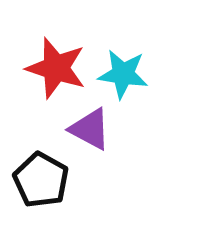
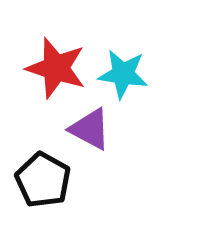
black pentagon: moved 2 px right
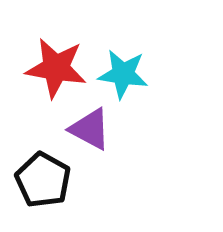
red star: rotated 8 degrees counterclockwise
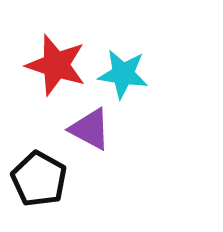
red star: moved 3 px up; rotated 8 degrees clockwise
black pentagon: moved 4 px left, 1 px up
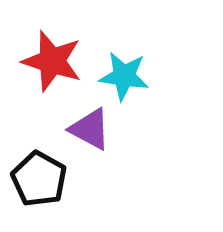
red star: moved 4 px left, 4 px up
cyan star: moved 1 px right, 2 px down
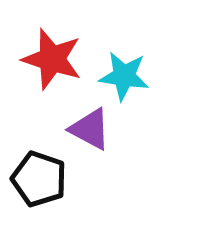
red star: moved 2 px up
black pentagon: rotated 10 degrees counterclockwise
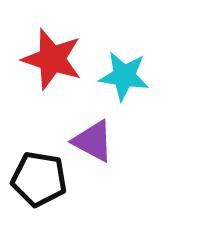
purple triangle: moved 3 px right, 12 px down
black pentagon: rotated 10 degrees counterclockwise
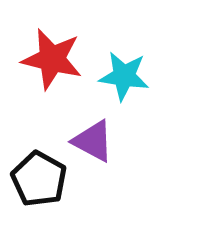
red star: rotated 4 degrees counterclockwise
black pentagon: rotated 20 degrees clockwise
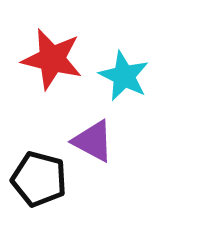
cyan star: rotated 18 degrees clockwise
black pentagon: rotated 14 degrees counterclockwise
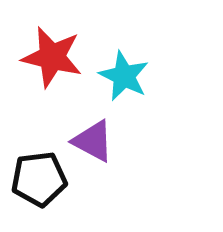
red star: moved 2 px up
black pentagon: rotated 22 degrees counterclockwise
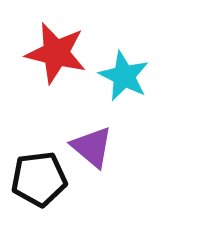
red star: moved 4 px right, 4 px up
purple triangle: moved 1 px left, 6 px down; rotated 12 degrees clockwise
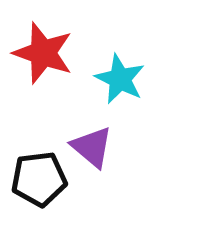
red star: moved 13 px left; rotated 6 degrees clockwise
cyan star: moved 4 px left, 3 px down
